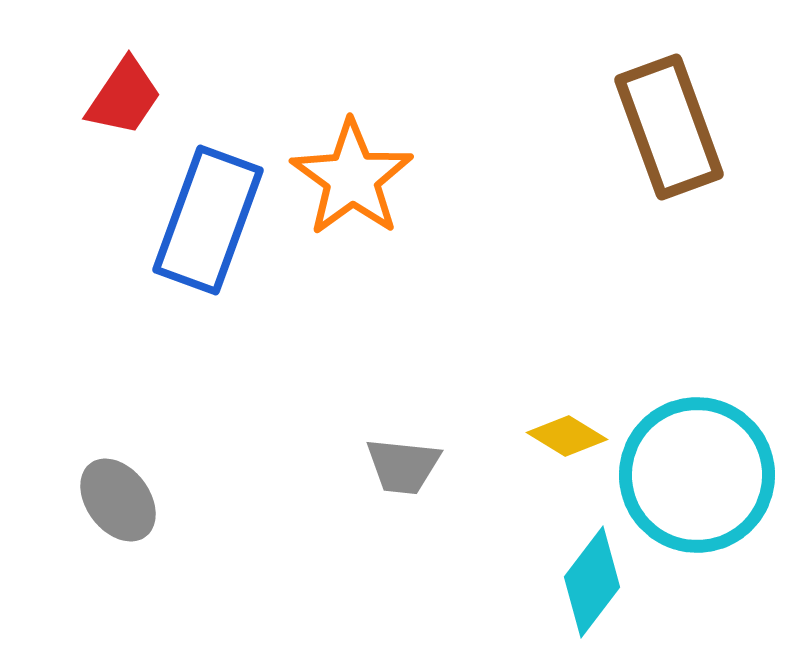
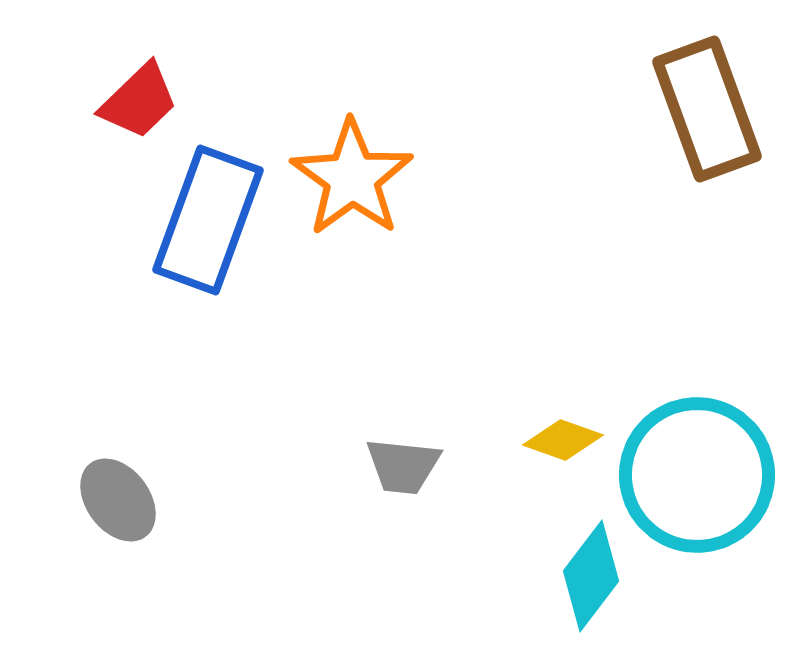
red trapezoid: moved 15 px right, 4 px down; rotated 12 degrees clockwise
brown rectangle: moved 38 px right, 18 px up
yellow diamond: moved 4 px left, 4 px down; rotated 12 degrees counterclockwise
cyan diamond: moved 1 px left, 6 px up
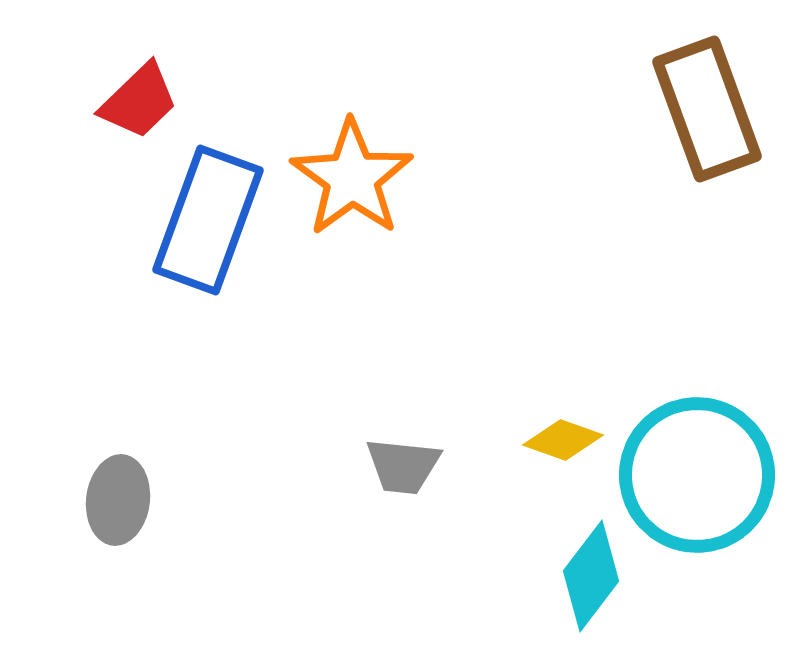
gray ellipse: rotated 44 degrees clockwise
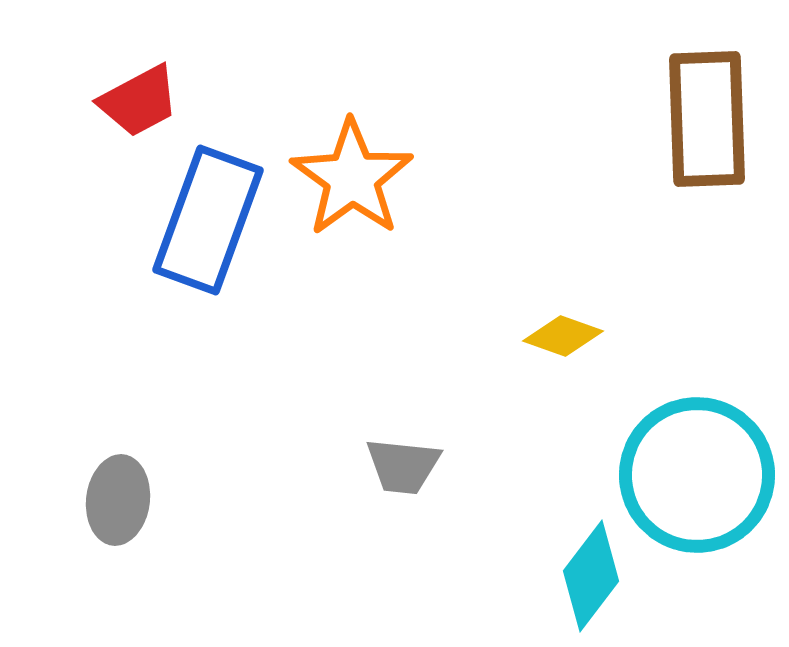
red trapezoid: rotated 16 degrees clockwise
brown rectangle: moved 10 px down; rotated 18 degrees clockwise
yellow diamond: moved 104 px up
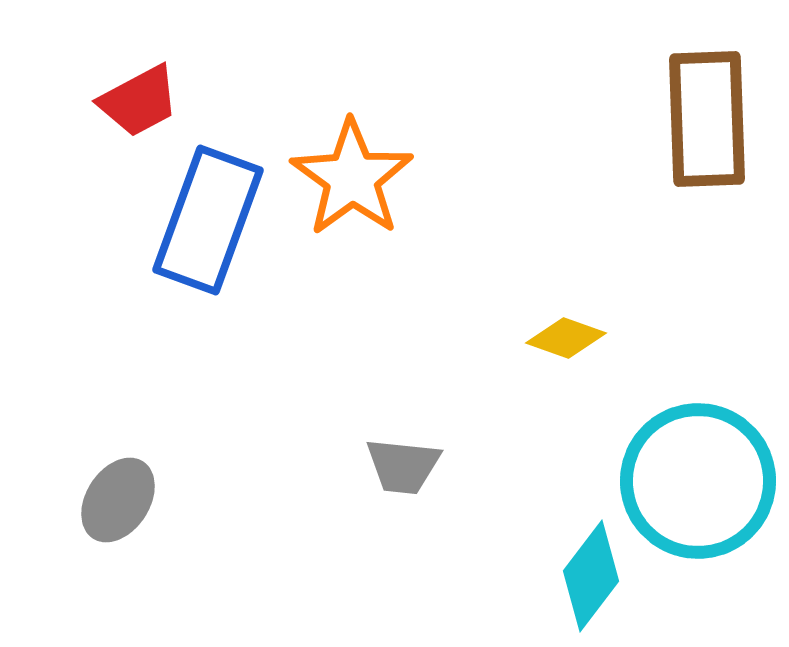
yellow diamond: moved 3 px right, 2 px down
cyan circle: moved 1 px right, 6 px down
gray ellipse: rotated 26 degrees clockwise
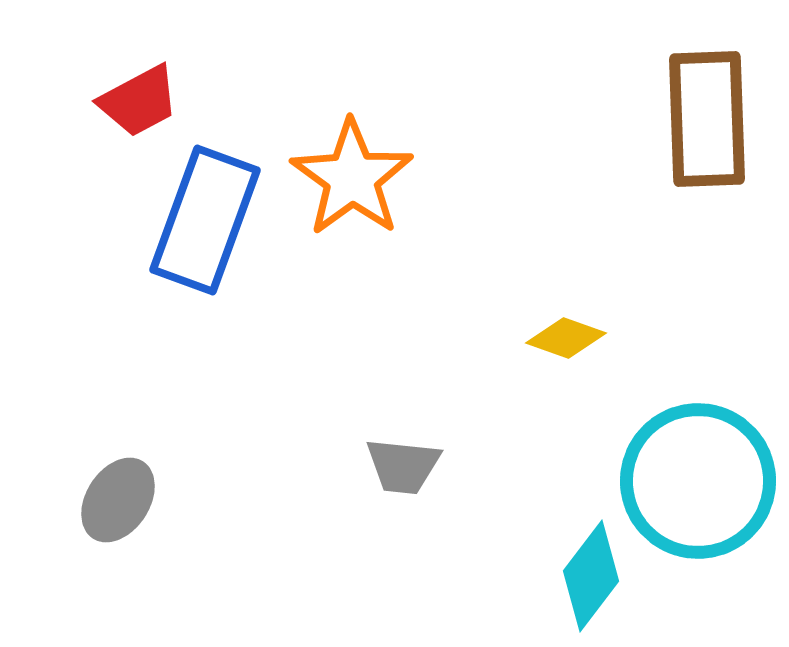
blue rectangle: moved 3 px left
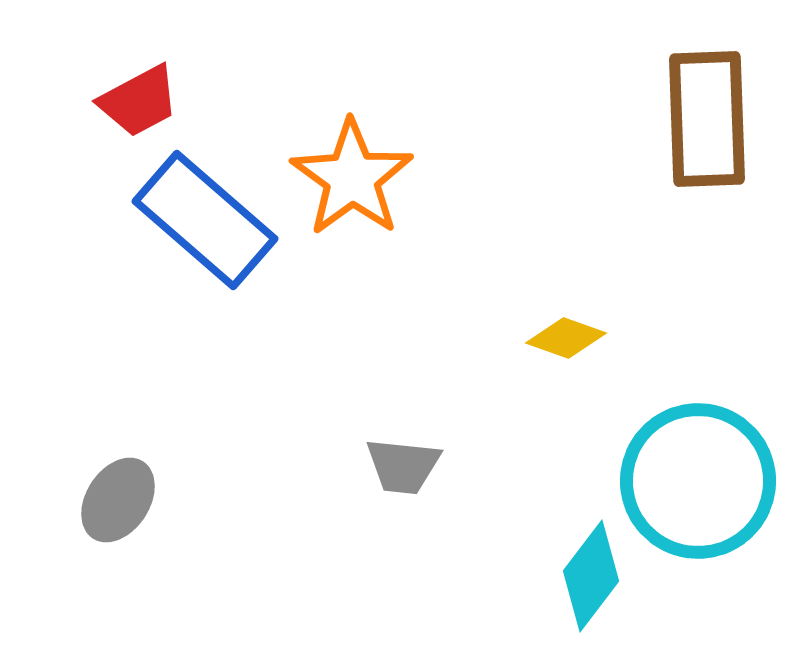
blue rectangle: rotated 69 degrees counterclockwise
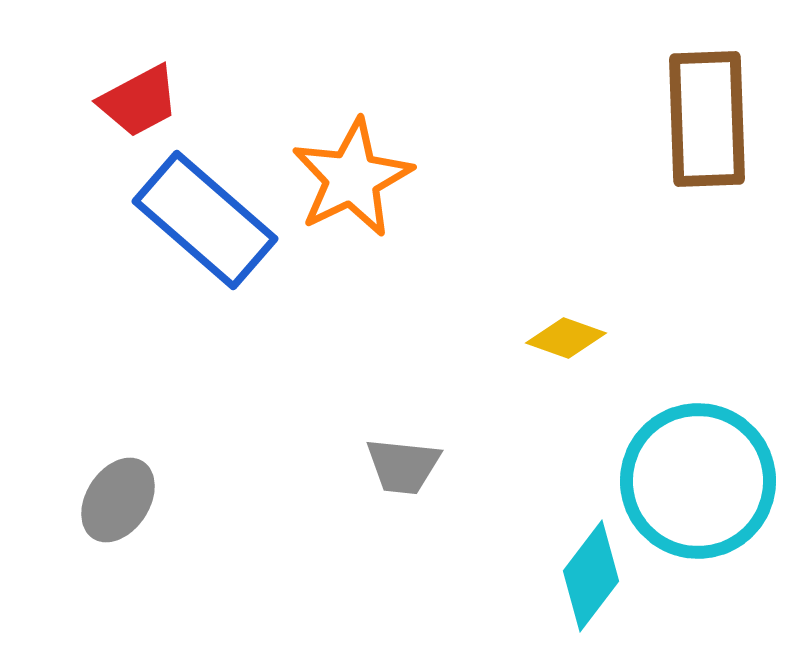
orange star: rotated 10 degrees clockwise
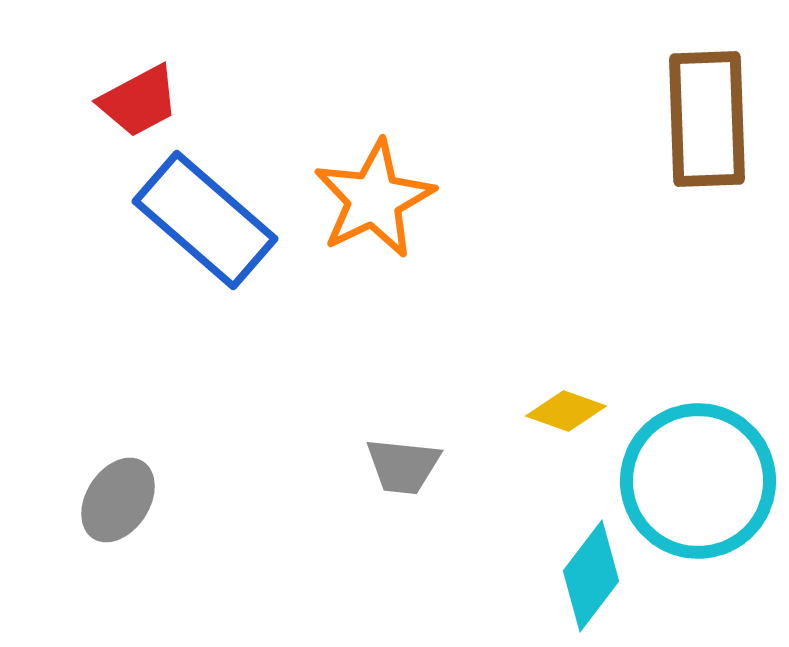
orange star: moved 22 px right, 21 px down
yellow diamond: moved 73 px down
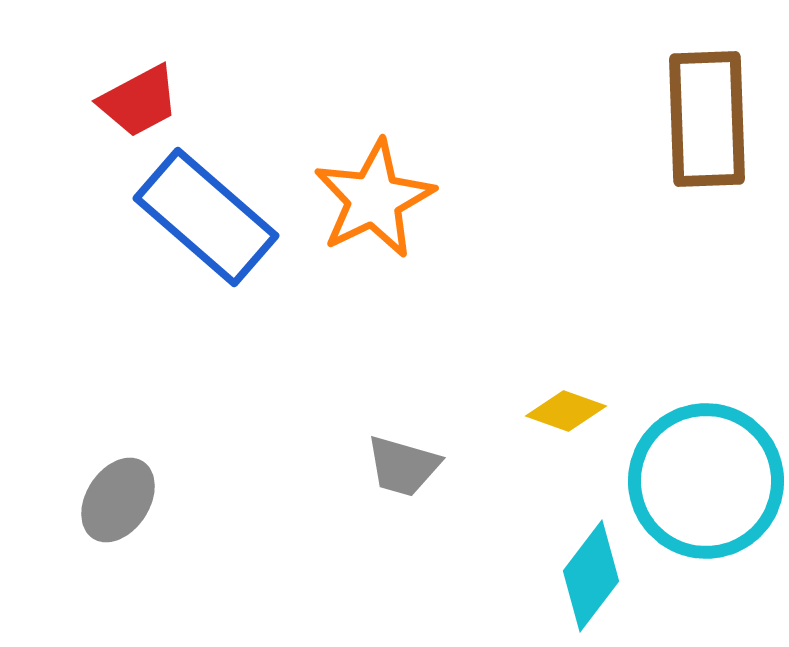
blue rectangle: moved 1 px right, 3 px up
gray trapezoid: rotated 10 degrees clockwise
cyan circle: moved 8 px right
